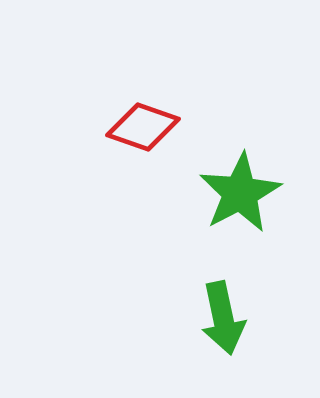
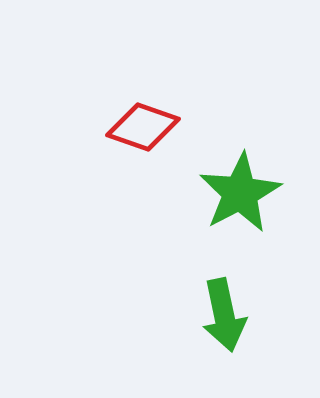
green arrow: moved 1 px right, 3 px up
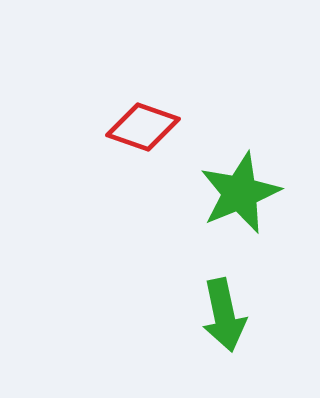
green star: rotated 6 degrees clockwise
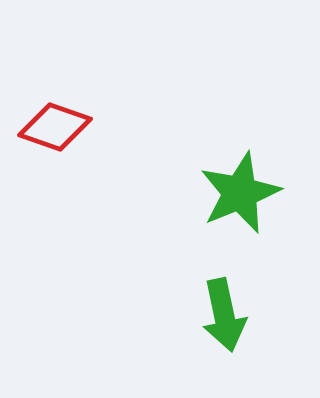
red diamond: moved 88 px left
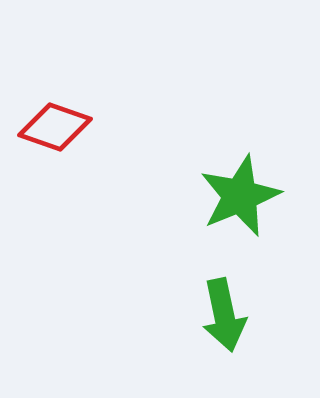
green star: moved 3 px down
